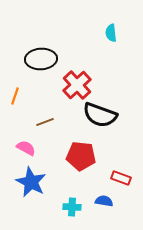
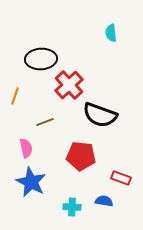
red cross: moved 8 px left
pink semicircle: rotated 48 degrees clockwise
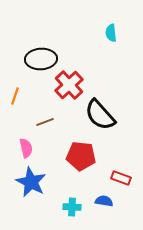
black semicircle: rotated 28 degrees clockwise
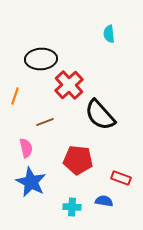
cyan semicircle: moved 2 px left, 1 px down
red pentagon: moved 3 px left, 4 px down
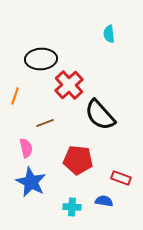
brown line: moved 1 px down
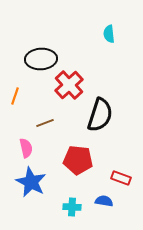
black semicircle: rotated 120 degrees counterclockwise
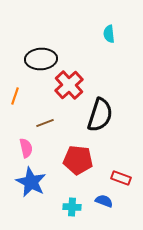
blue semicircle: rotated 12 degrees clockwise
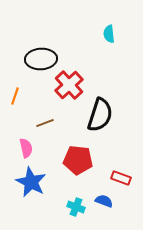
cyan cross: moved 4 px right; rotated 18 degrees clockwise
